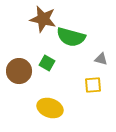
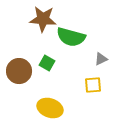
brown star: rotated 8 degrees counterclockwise
gray triangle: rotated 40 degrees counterclockwise
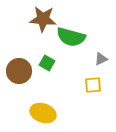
yellow ellipse: moved 7 px left, 5 px down
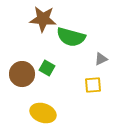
green square: moved 5 px down
brown circle: moved 3 px right, 3 px down
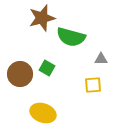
brown star: moved 1 px left, 1 px up; rotated 20 degrees counterclockwise
gray triangle: rotated 24 degrees clockwise
brown circle: moved 2 px left
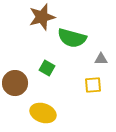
brown star: moved 1 px up
green semicircle: moved 1 px right, 1 px down
brown circle: moved 5 px left, 9 px down
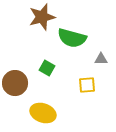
yellow square: moved 6 px left
